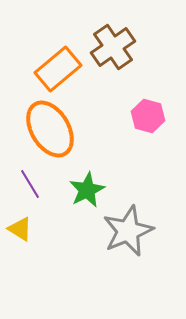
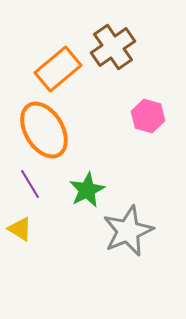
orange ellipse: moved 6 px left, 1 px down
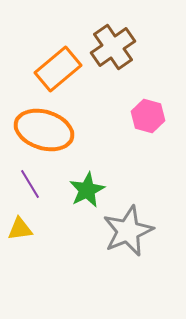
orange ellipse: rotated 42 degrees counterclockwise
yellow triangle: rotated 40 degrees counterclockwise
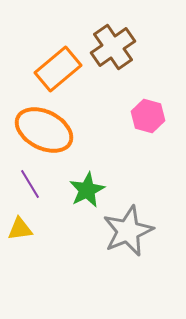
orange ellipse: rotated 10 degrees clockwise
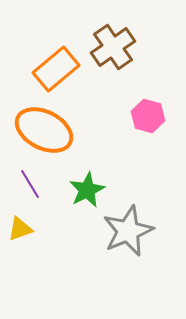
orange rectangle: moved 2 px left
yellow triangle: rotated 12 degrees counterclockwise
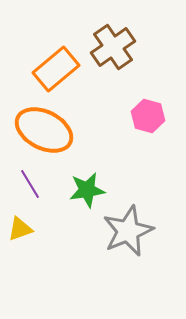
green star: rotated 18 degrees clockwise
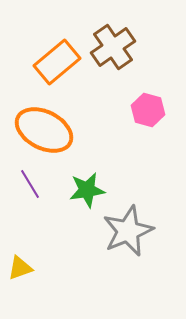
orange rectangle: moved 1 px right, 7 px up
pink hexagon: moved 6 px up
yellow triangle: moved 39 px down
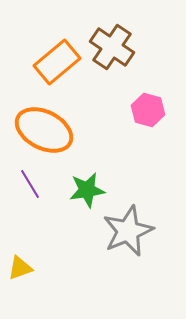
brown cross: moved 1 px left; rotated 21 degrees counterclockwise
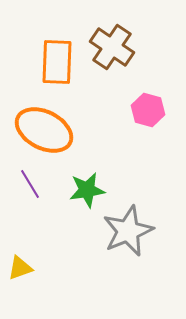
orange rectangle: rotated 48 degrees counterclockwise
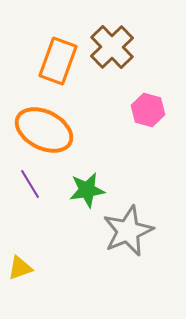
brown cross: rotated 12 degrees clockwise
orange rectangle: moved 1 px right, 1 px up; rotated 18 degrees clockwise
